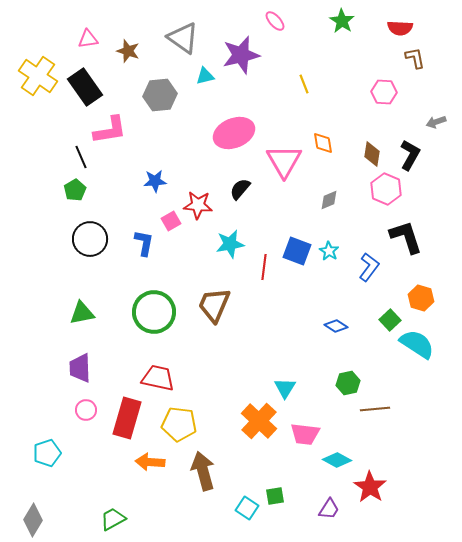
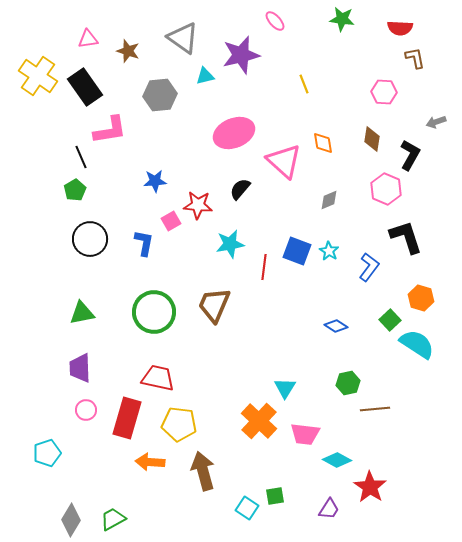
green star at (342, 21): moved 2 px up; rotated 25 degrees counterclockwise
brown diamond at (372, 154): moved 15 px up
pink triangle at (284, 161): rotated 18 degrees counterclockwise
gray diamond at (33, 520): moved 38 px right
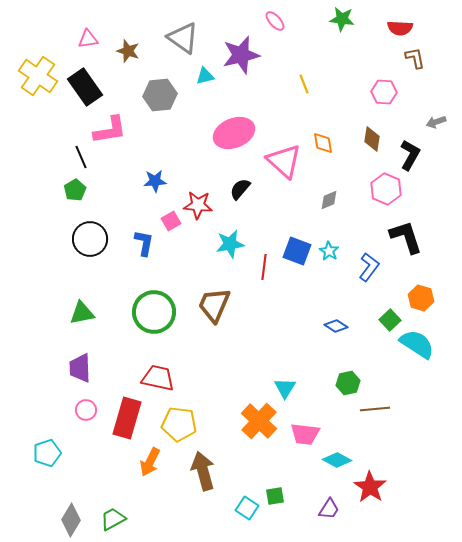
orange arrow at (150, 462): rotated 68 degrees counterclockwise
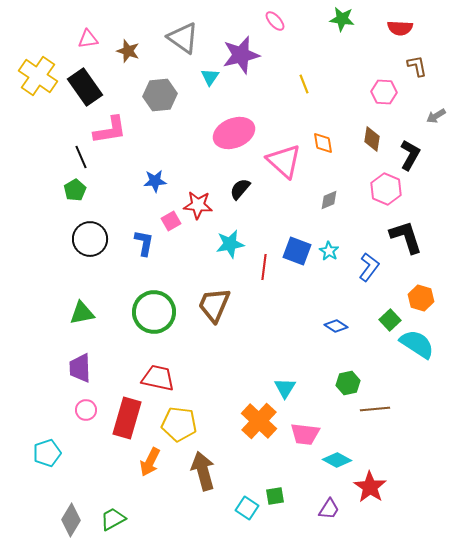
brown L-shape at (415, 58): moved 2 px right, 8 px down
cyan triangle at (205, 76): moved 5 px right, 1 px down; rotated 42 degrees counterclockwise
gray arrow at (436, 122): moved 6 px up; rotated 12 degrees counterclockwise
